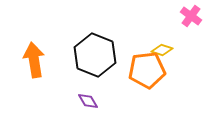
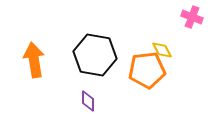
pink cross: moved 1 px right, 1 px down; rotated 15 degrees counterclockwise
yellow diamond: rotated 45 degrees clockwise
black hexagon: rotated 12 degrees counterclockwise
purple diamond: rotated 30 degrees clockwise
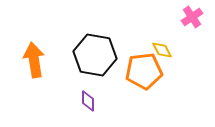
pink cross: rotated 35 degrees clockwise
orange pentagon: moved 3 px left, 1 px down
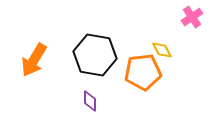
orange arrow: rotated 140 degrees counterclockwise
orange pentagon: moved 1 px left, 1 px down
purple diamond: moved 2 px right
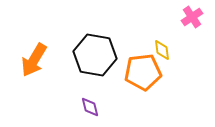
yellow diamond: rotated 20 degrees clockwise
purple diamond: moved 6 px down; rotated 15 degrees counterclockwise
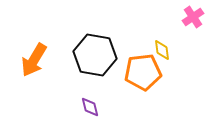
pink cross: moved 1 px right
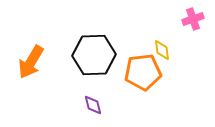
pink cross: moved 2 px down; rotated 15 degrees clockwise
black hexagon: moved 1 px left; rotated 12 degrees counterclockwise
orange arrow: moved 3 px left, 2 px down
purple diamond: moved 3 px right, 2 px up
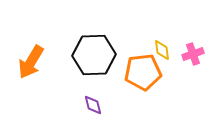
pink cross: moved 35 px down
